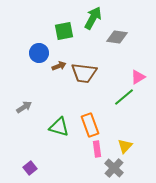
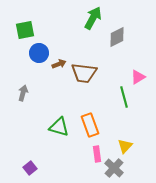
green square: moved 39 px left, 1 px up
gray diamond: rotated 35 degrees counterclockwise
brown arrow: moved 2 px up
green line: rotated 65 degrees counterclockwise
gray arrow: moved 1 px left, 14 px up; rotated 42 degrees counterclockwise
pink rectangle: moved 5 px down
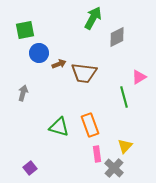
pink triangle: moved 1 px right
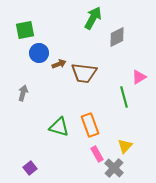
pink rectangle: rotated 21 degrees counterclockwise
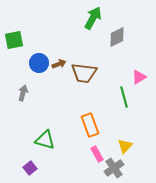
green square: moved 11 px left, 10 px down
blue circle: moved 10 px down
green triangle: moved 14 px left, 13 px down
gray cross: rotated 12 degrees clockwise
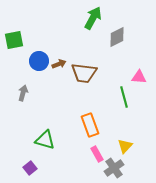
blue circle: moved 2 px up
pink triangle: rotated 35 degrees clockwise
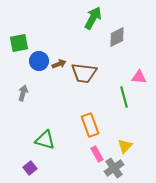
green square: moved 5 px right, 3 px down
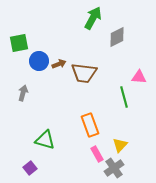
yellow triangle: moved 5 px left, 1 px up
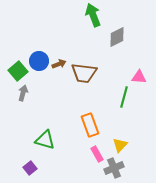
green arrow: moved 3 px up; rotated 50 degrees counterclockwise
green square: moved 1 px left, 28 px down; rotated 30 degrees counterclockwise
green line: rotated 30 degrees clockwise
gray cross: rotated 12 degrees clockwise
